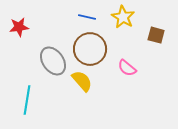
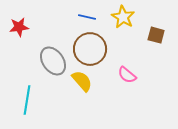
pink semicircle: moved 7 px down
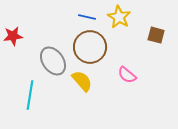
yellow star: moved 4 px left
red star: moved 6 px left, 9 px down
brown circle: moved 2 px up
cyan line: moved 3 px right, 5 px up
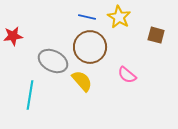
gray ellipse: rotated 28 degrees counterclockwise
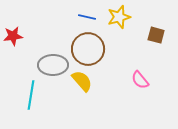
yellow star: rotated 25 degrees clockwise
brown circle: moved 2 px left, 2 px down
gray ellipse: moved 4 px down; rotated 28 degrees counterclockwise
pink semicircle: moved 13 px right, 5 px down; rotated 12 degrees clockwise
cyan line: moved 1 px right
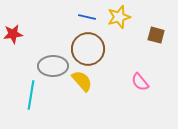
red star: moved 2 px up
gray ellipse: moved 1 px down
pink semicircle: moved 2 px down
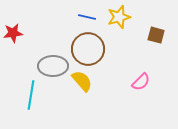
red star: moved 1 px up
pink semicircle: moved 1 px right; rotated 96 degrees counterclockwise
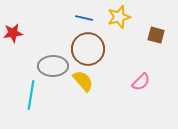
blue line: moved 3 px left, 1 px down
yellow semicircle: moved 1 px right
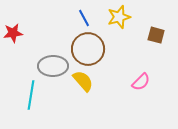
blue line: rotated 48 degrees clockwise
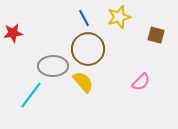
yellow semicircle: moved 1 px down
cyan line: rotated 28 degrees clockwise
